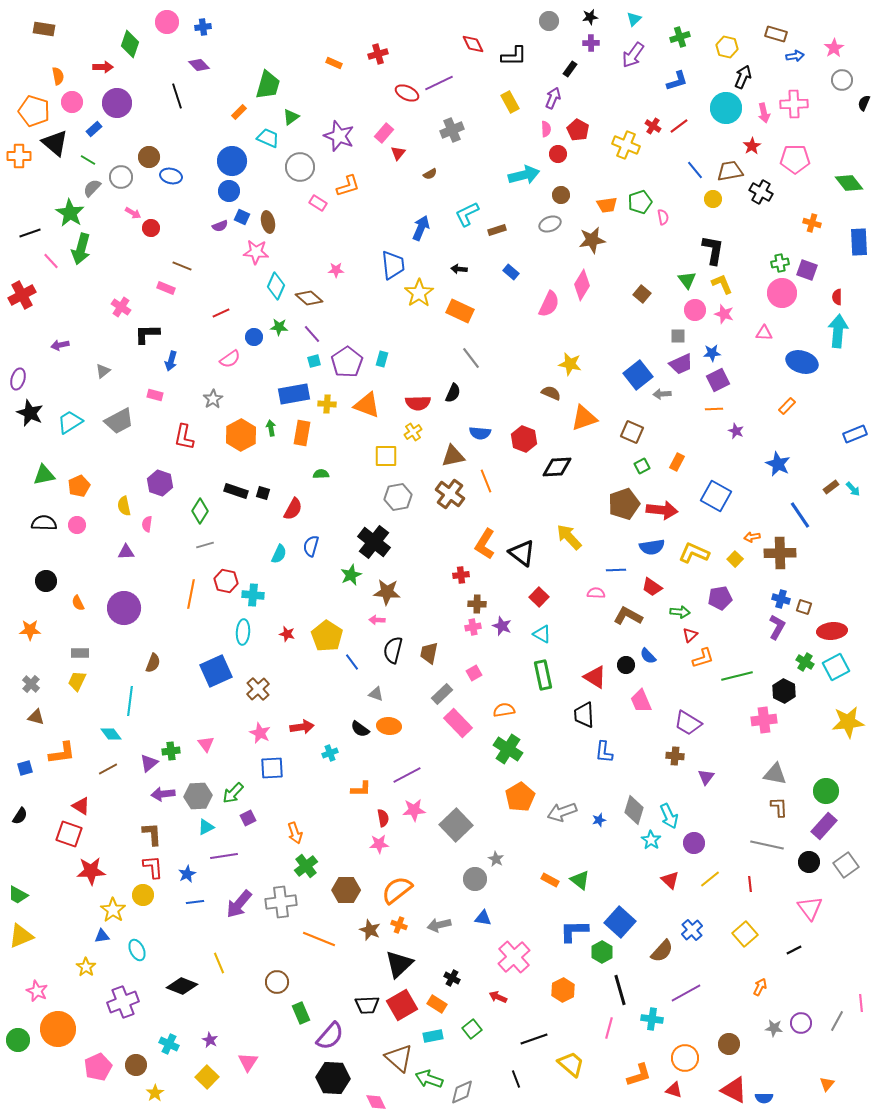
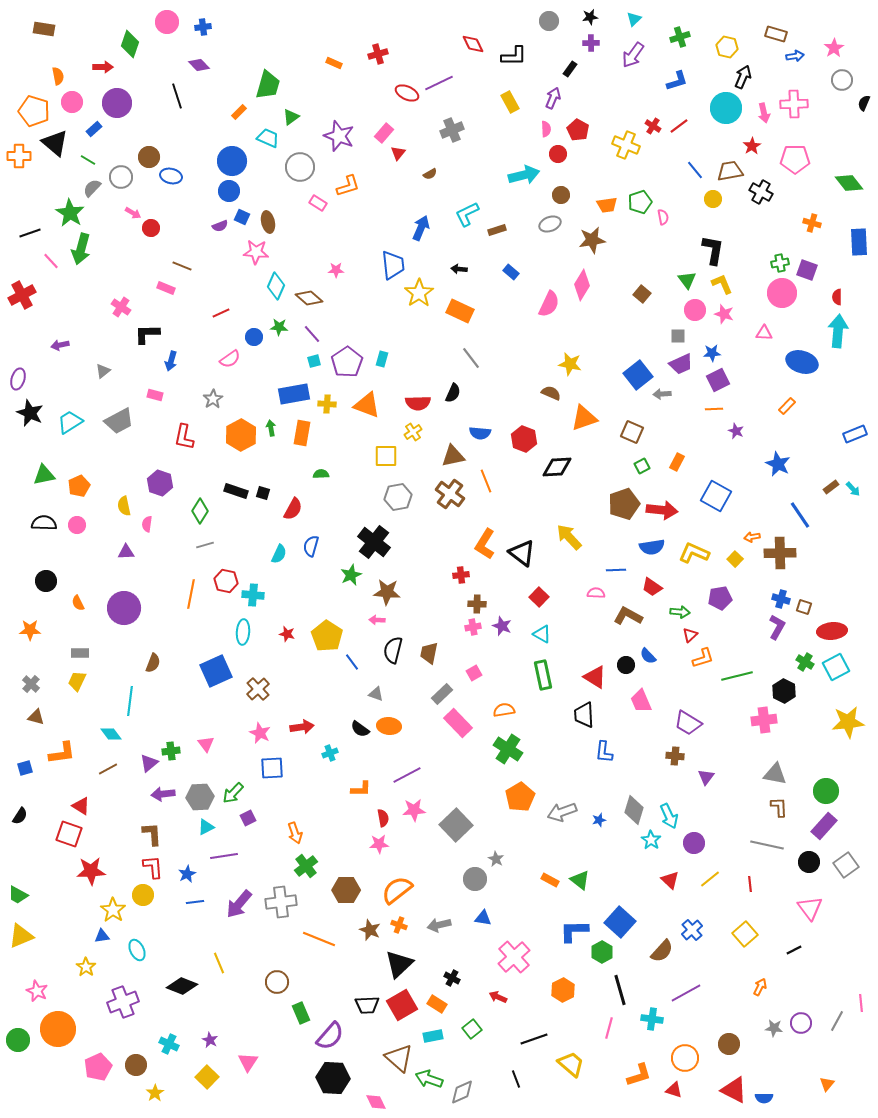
gray hexagon at (198, 796): moved 2 px right, 1 px down
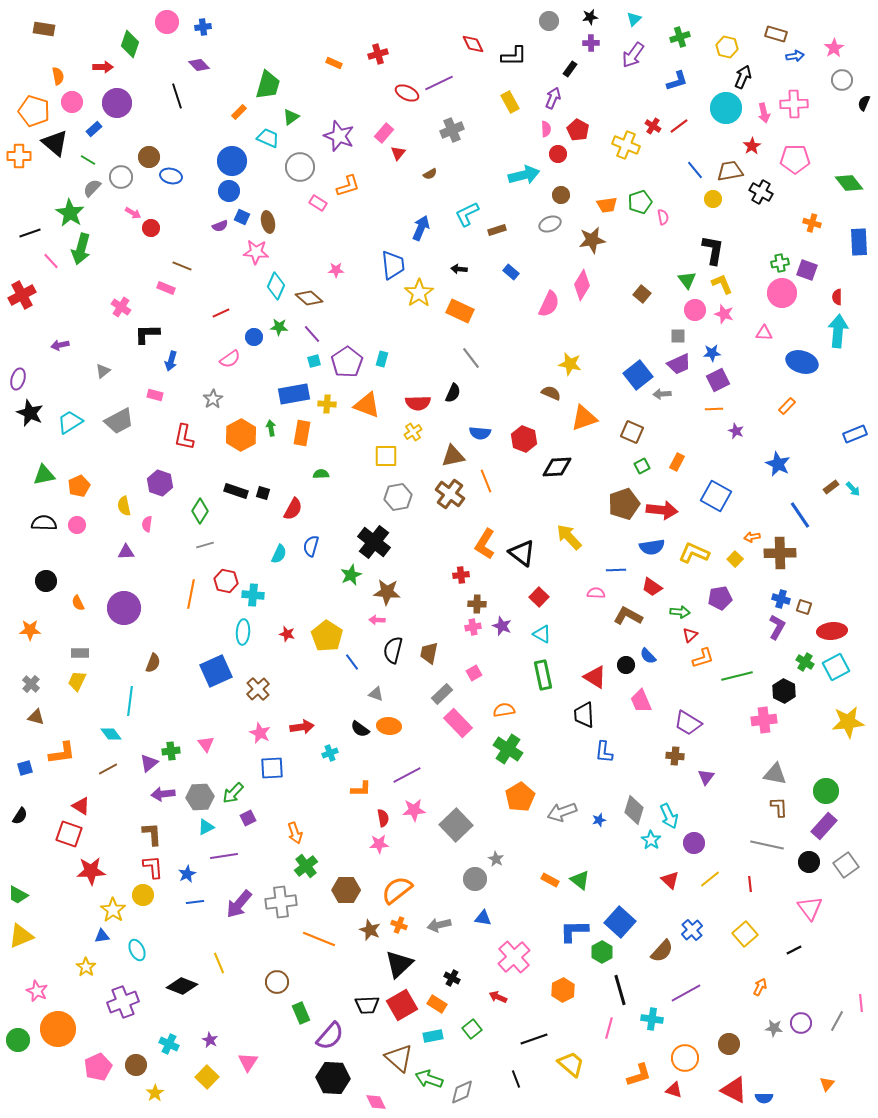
purple trapezoid at (681, 364): moved 2 px left
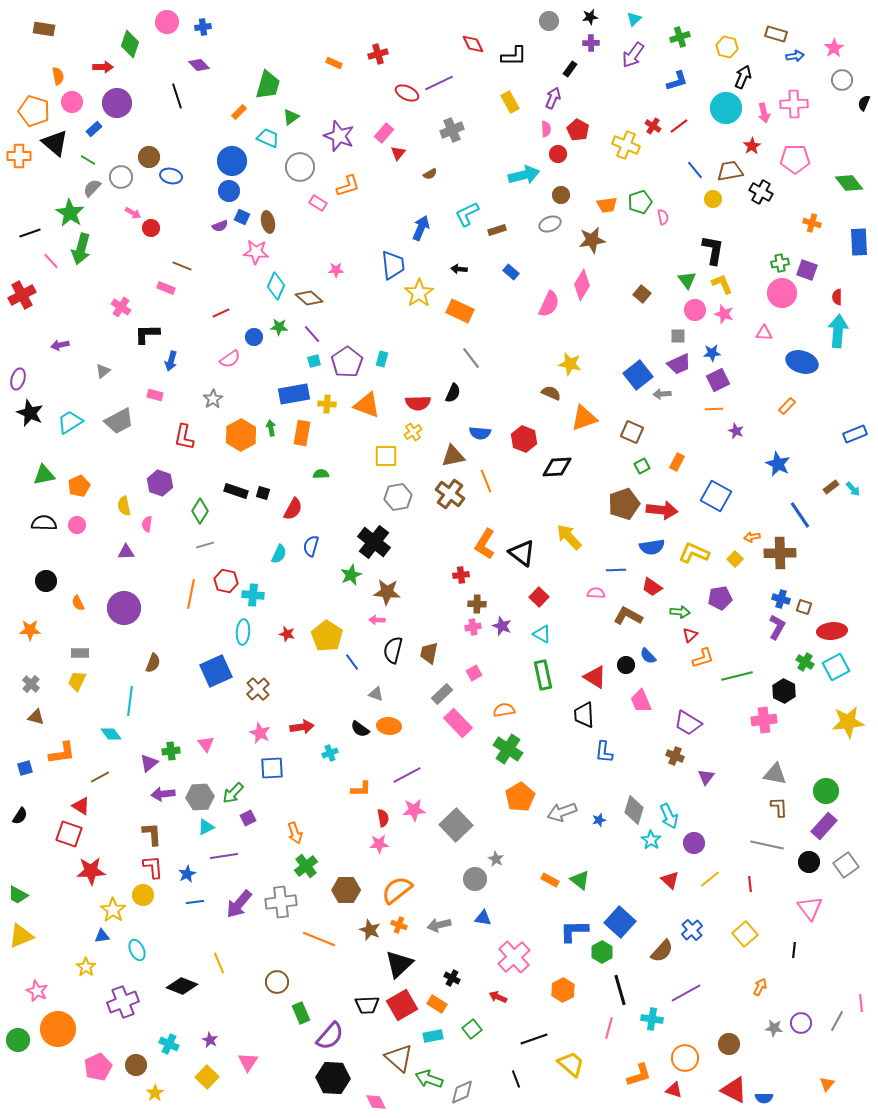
brown cross at (675, 756): rotated 18 degrees clockwise
brown line at (108, 769): moved 8 px left, 8 px down
black line at (794, 950): rotated 56 degrees counterclockwise
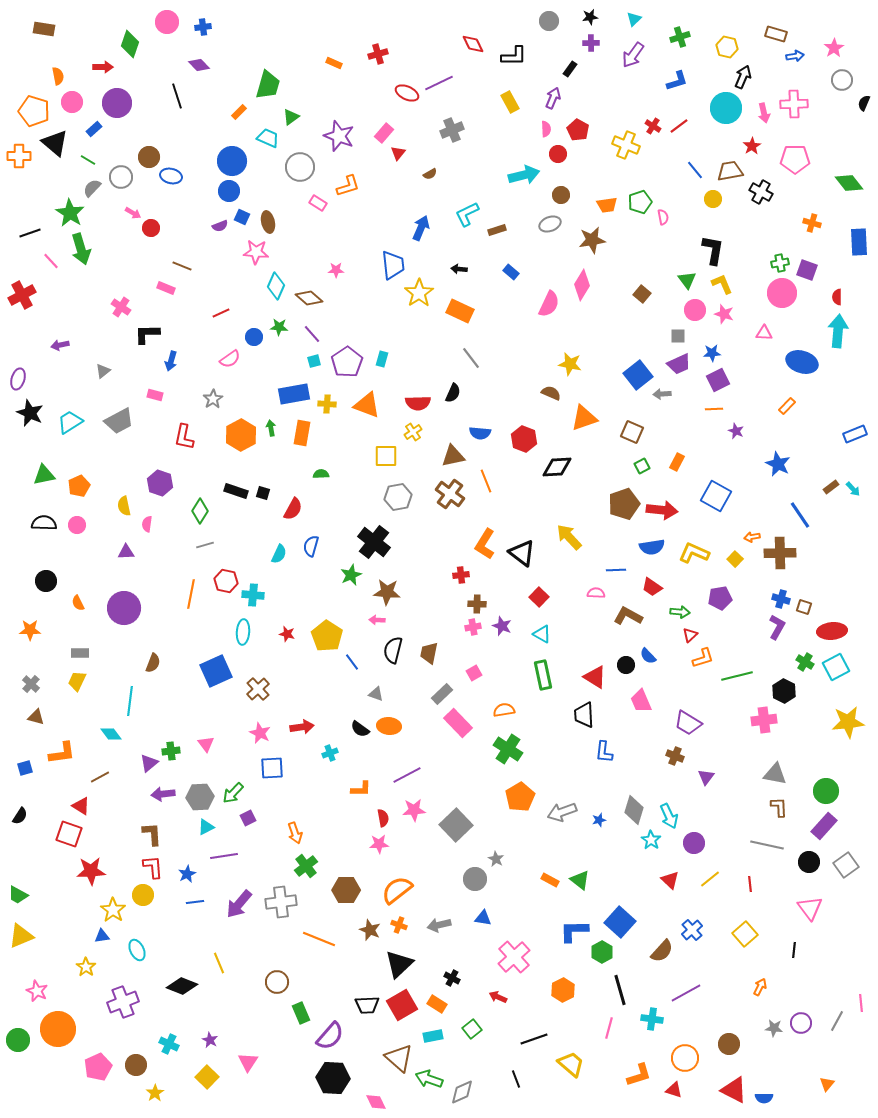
green arrow at (81, 249): rotated 32 degrees counterclockwise
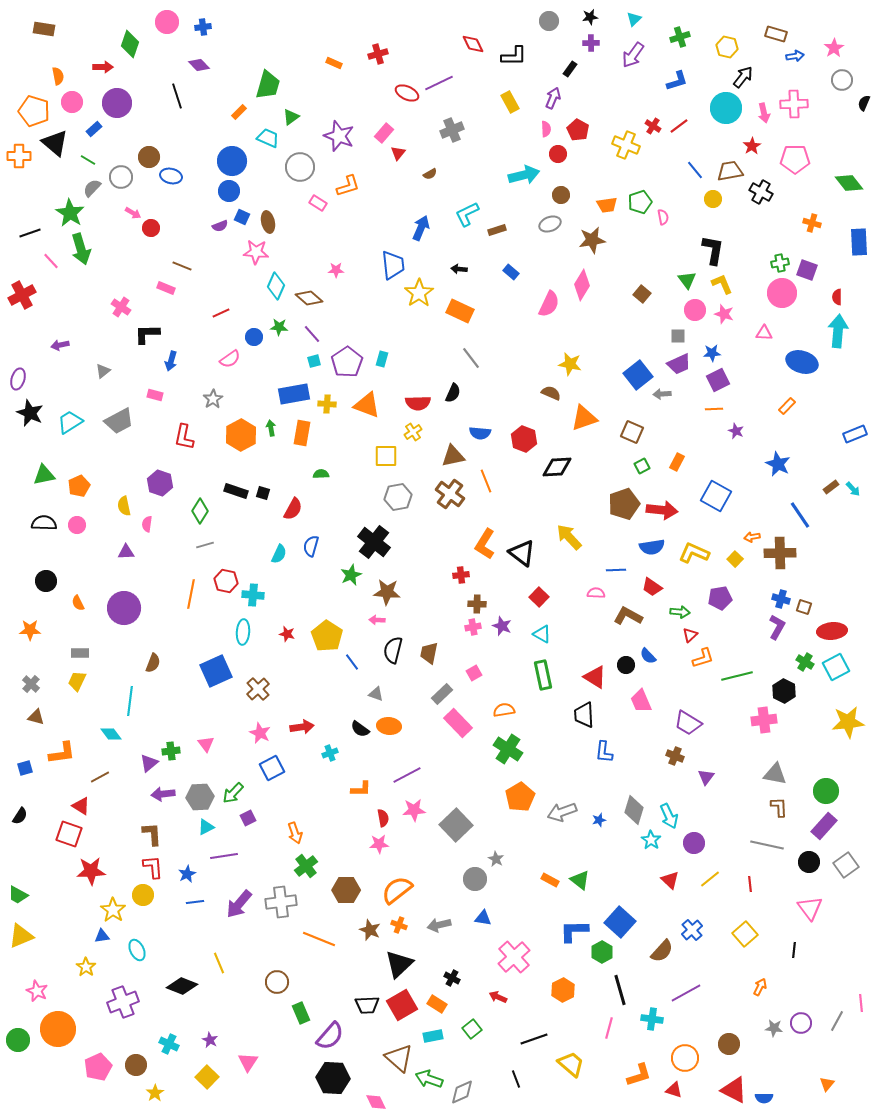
black arrow at (743, 77): rotated 15 degrees clockwise
blue square at (272, 768): rotated 25 degrees counterclockwise
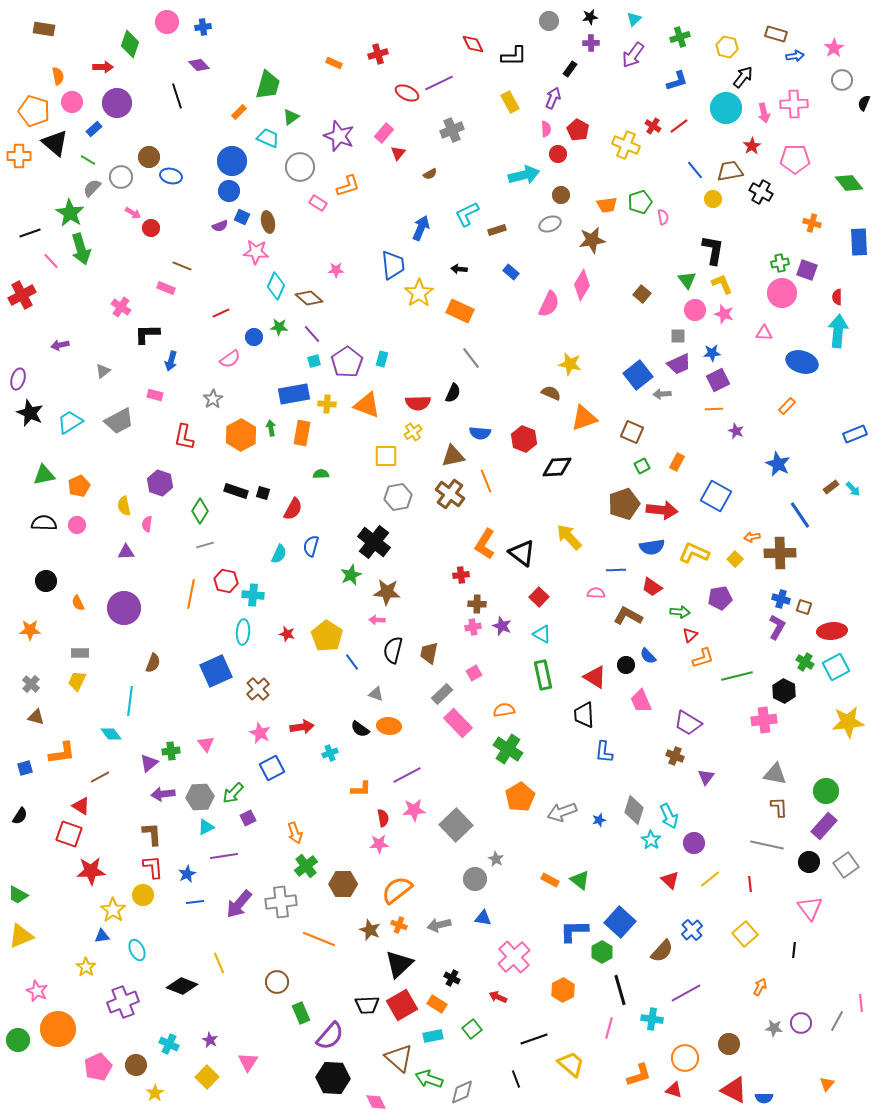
brown hexagon at (346, 890): moved 3 px left, 6 px up
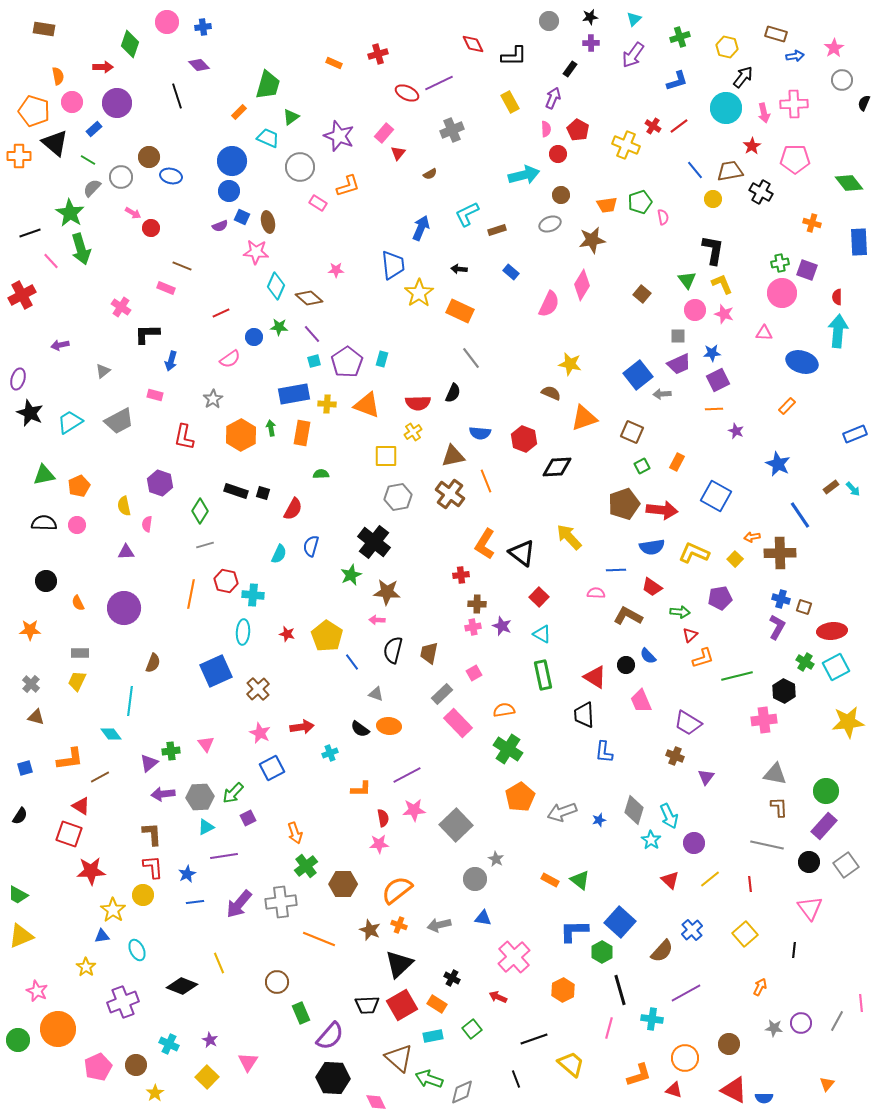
orange L-shape at (62, 753): moved 8 px right, 6 px down
